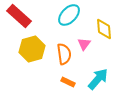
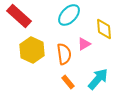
pink triangle: rotated 24 degrees clockwise
yellow hexagon: moved 1 px down; rotated 20 degrees counterclockwise
orange rectangle: rotated 24 degrees clockwise
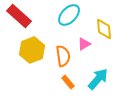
yellow hexagon: rotated 15 degrees clockwise
orange semicircle: moved 1 px left, 2 px down
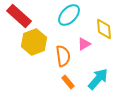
yellow hexagon: moved 2 px right, 8 px up
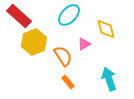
yellow diamond: moved 2 px right; rotated 10 degrees counterclockwise
orange semicircle: rotated 25 degrees counterclockwise
cyan arrow: moved 11 px right; rotated 60 degrees counterclockwise
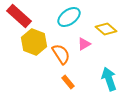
cyan ellipse: moved 2 px down; rotated 10 degrees clockwise
yellow diamond: rotated 35 degrees counterclockwise
yellow hexagon: rotated 20 degrees counterclockwise
orange semicircle: moved 2 px left, 2 px up
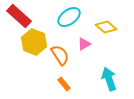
yellow diamond: moved 2 px up
orange semicircle: moved 1 px left, 1 px down
orange rectangle: moved 4 px left, 2 px down
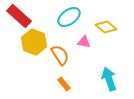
pink triangle: moved 2 px up; rotated 40 degrees clockwise
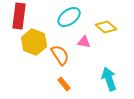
red rectangle: rotated 55 degrees clockwise
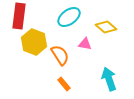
pink triangle: moved 1 px right, 2 px down
